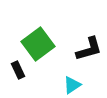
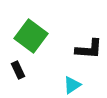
green square: moved 7 px left, 8 px up; rotated 16 degrees counterclockwise
black L-shape: rotated 20 degrees clockwise
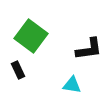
black L-shape: rotated 12 degrees counterclockwise
cyan triangle: rotated 42 degrees clockwise
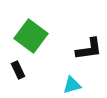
cyan triangle: rotated 24 degrees counterclockwise
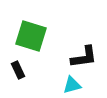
green square: rotated 20 degrees counterclockwise
black L-shape: moved 5 px left, 8 px down
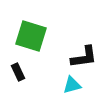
black rectangle: moved 2 px down
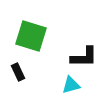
black L-shape: rotated 8 degrees clockwise
cyan triangle: moved 1 px left
